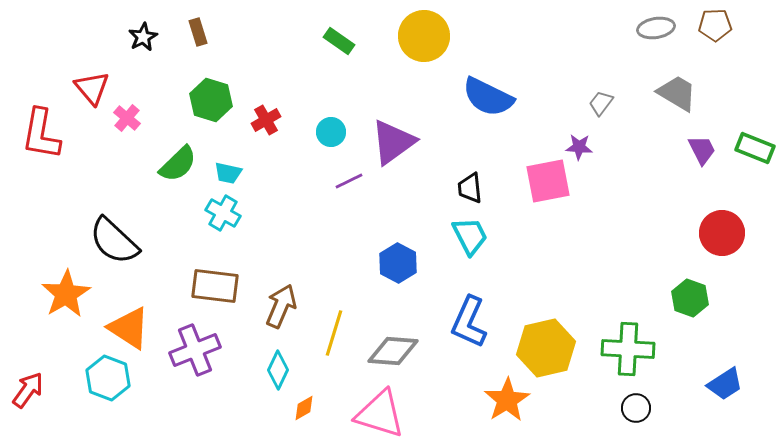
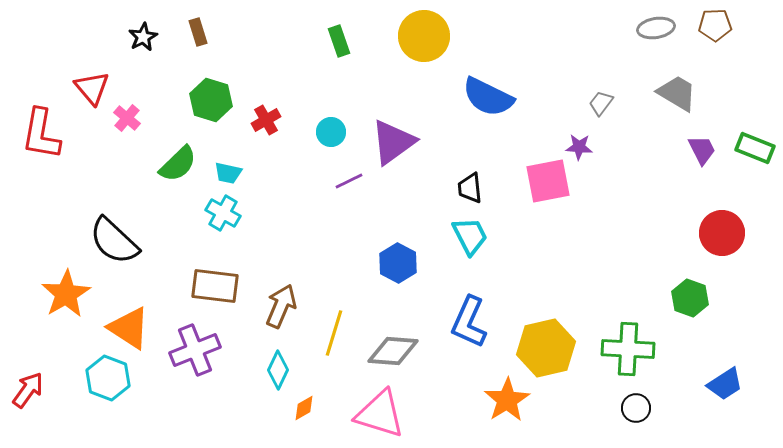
green rectangle at (339, 41): rotated 36 degrees clockwise
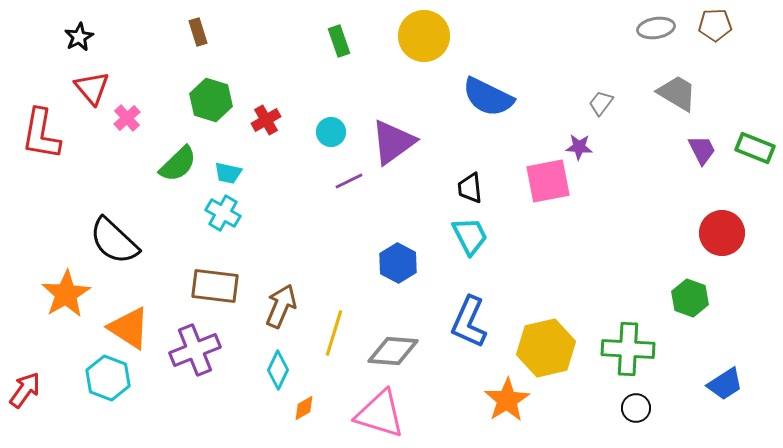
black star at (143, 37): moved 64 px left
pink cross at (127, 118): rotated 8 degrees clockwise
red arrow at (28, 390): moved 3 px left
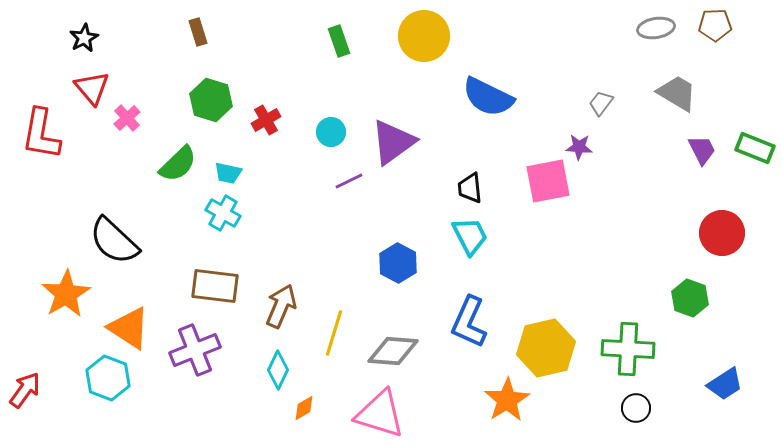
black star at (79, 37): moved 5 px right, 1 px down
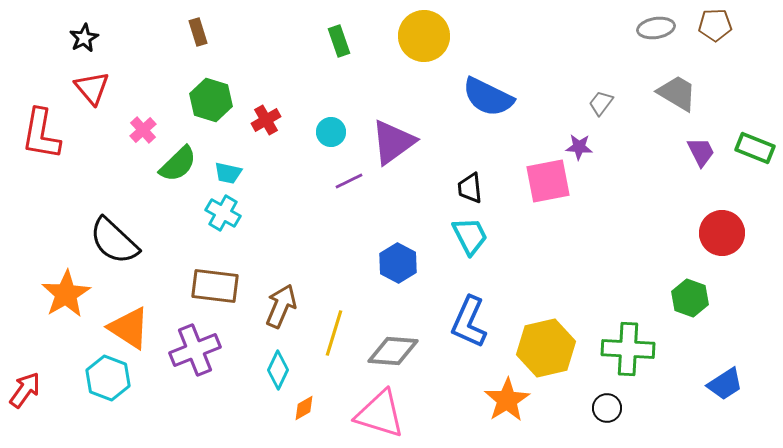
pink cross at (127, 118): moved 16 px right, 12 px down
purple trapezoid at (702, 150): moved 1 px left, 2 px down
black circle at (636, 408): moved 29 px left
